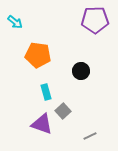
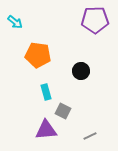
gray square: rotated 21 degrees counterclockwise
purple triangle: moved 4 px right, 6 px down; rotated 25 degrees counterclockwise
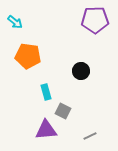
orange pentagon: moved 10 px left, 1 px down
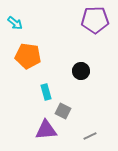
cyan arrow: moved 1 px down
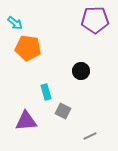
orange pentagon: moved 8 px up
purple triangle: moved 20 px left, 9 px up
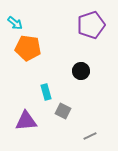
purple pentagon: moved 4 px left, 5 px down; rotated 16 degrees counterclockwise
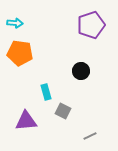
cyan arrow: rotated 35 degrees counterclockwise
orange pentagon: moved 8 px left, 5 px down
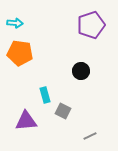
cyan rectangle: moved 1 px left, 3 px down
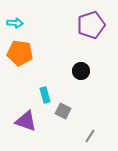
purple triangle: rotated 25 degrees clockwise
gray line: rotated 32 degrees counterclockwise
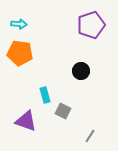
cyan arrow: moved 4 px right, 1 px down
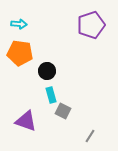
black circle: moved 34 px left
cyan rectangle: moved 6 px right
